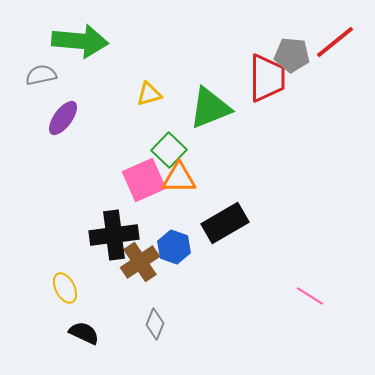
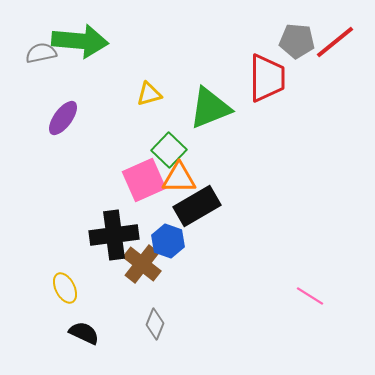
gray pentagon: moved 5 px right, 14 px up
gray semicircle: moved 22 px up
black rectangle: moved 28 px left, 17 px up
blue hexagon: moved 6 px left, 6 px up
brown cross: moved 2 px right, 2 px down; rotated 18 degrees counterclockwise
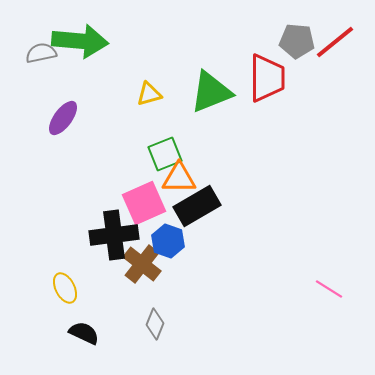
green triangle: moved 1 px right, 16 px up
green square: moved 4 px left, 4 px down; rotated 24 degrees clockwise
pink square: moved 23 px down
pink line: moved 19 px right, 7 px up
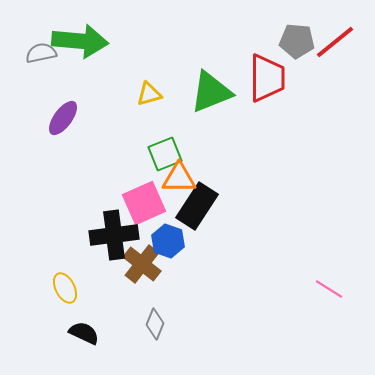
black rectangle: rotated 27 degrees counterclockwise
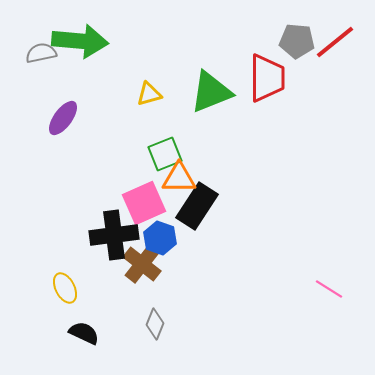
blue hexagon: moved 8 px left, 3 px up
